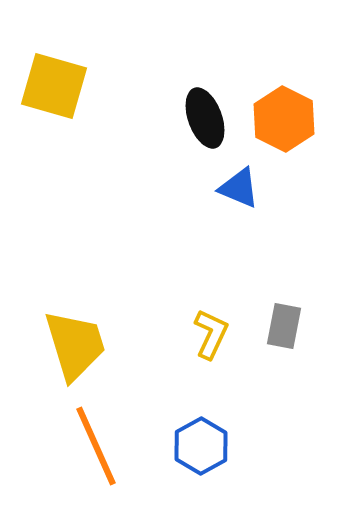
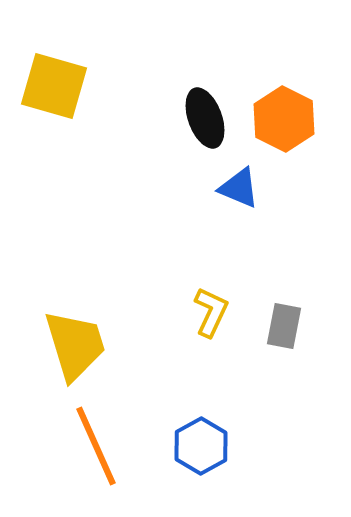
yellow L-shape: moved 22 px up
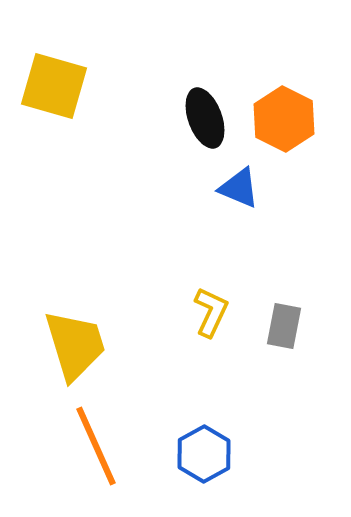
blue hexagon: moved 3 px right, 8 px down
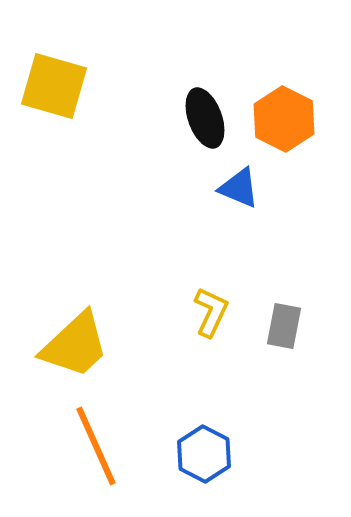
yellow trapezoid: rotated 64 degrees clockwise
blue hexagon: rotated 4 degrees counterclockwise
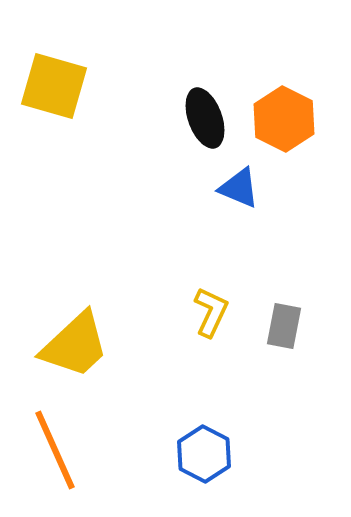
orange line: moved 41 px left, 4 px down
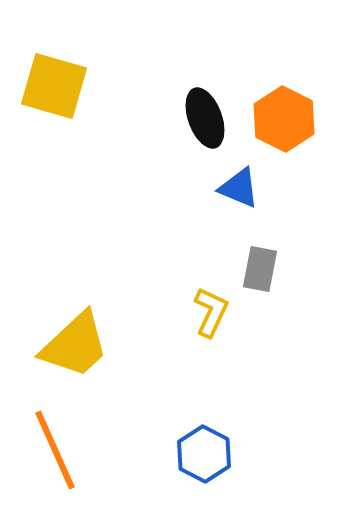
gray rectangle: moved 24 px left, 57 px up
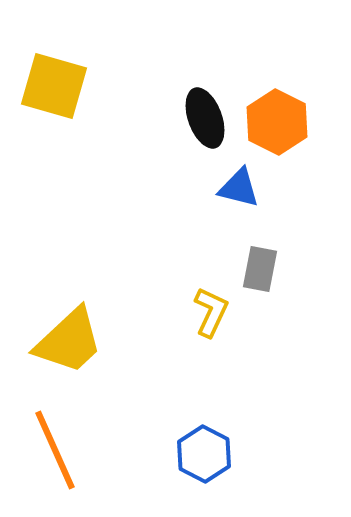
orange hexagon: moved 7 px left, 3 px down
blue triangle: rotated 9 degrees counterclockwise
yellow trapezoid: moved 6 px left, 4 px up
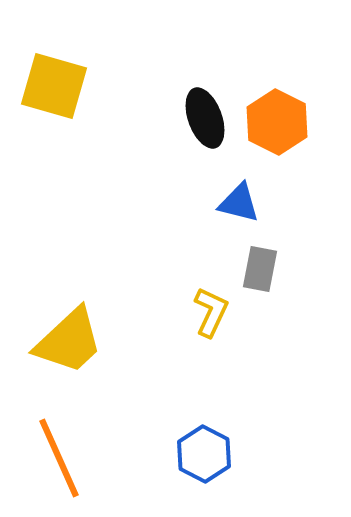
blue triangle: moved 15 px down
orange line: moved 4 px right, 8 px down
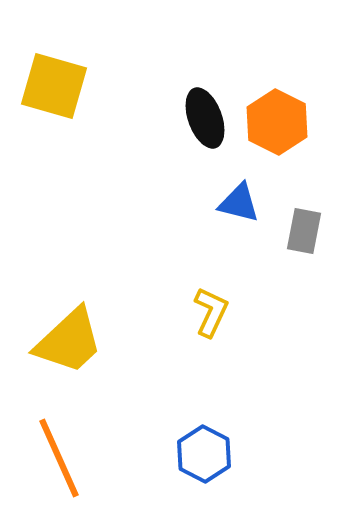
gray rectangle: moved 44 px right, 38 px up
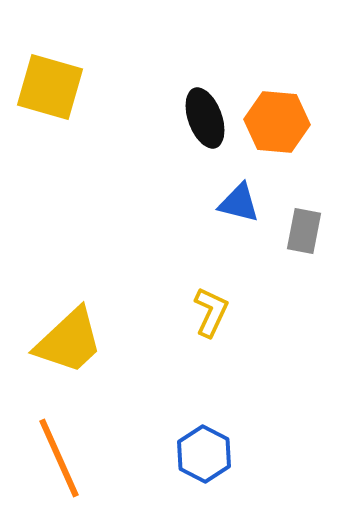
yellow square: moved 4 px left, 1 px down
orange hexagon: rotated 22 degrees counterclockwise
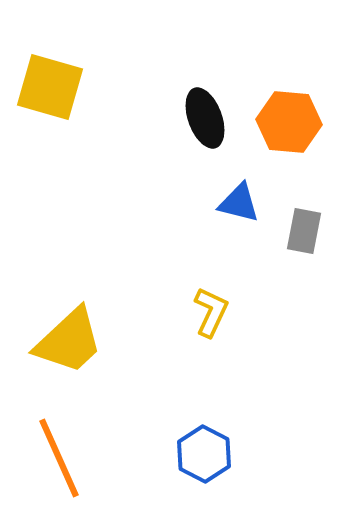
orange hexagon: moved 12 px right
